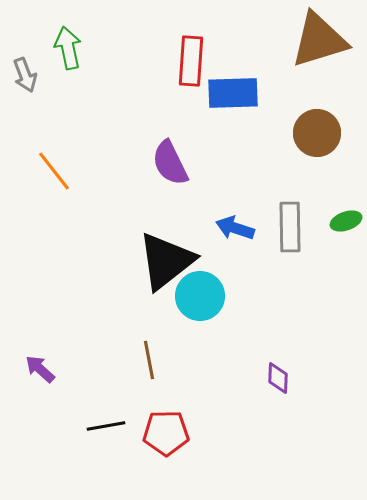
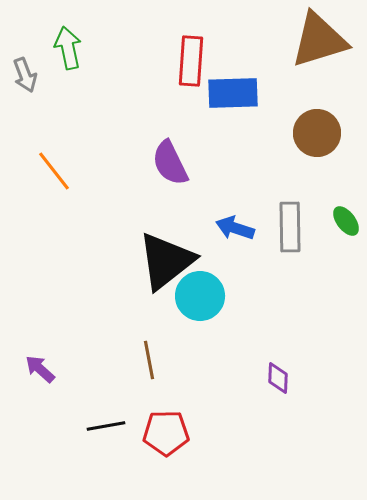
green ellipse: rotated 72 degrees clockwise
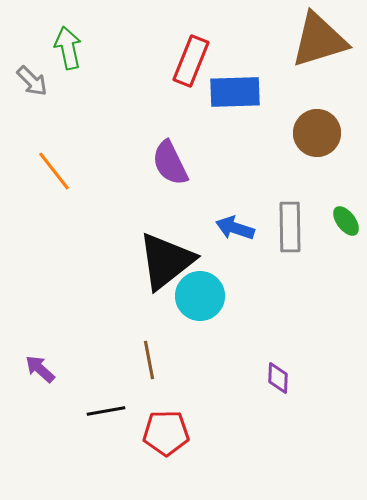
red rectangle: rotated 18 degrees clockwise
gray arrow: moved 7 px right, 6 px down; rotated 24 degrees counterclockwise
blue rectangle: moved 2 px right, 1 px up
black line: moved 15 px up
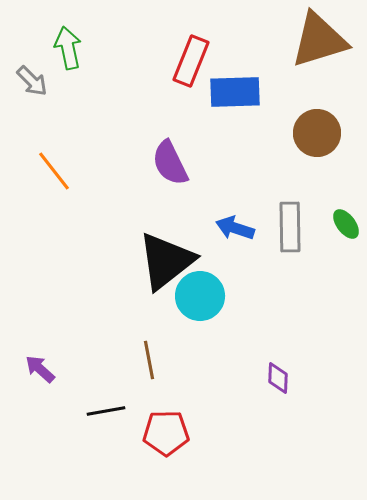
green ellipse: moved 3 px down
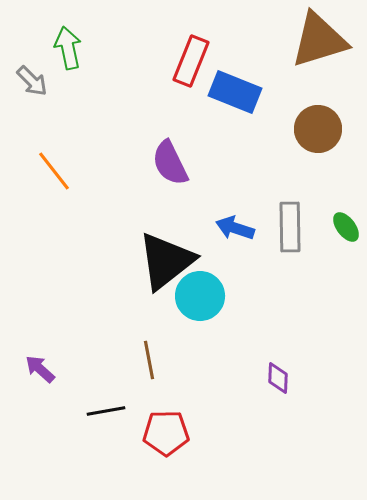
blue rectangle: rotated 24 degrees clockwise
brown circle: moved 1 px right, 4 px up
green ellipse: moved 3 px down
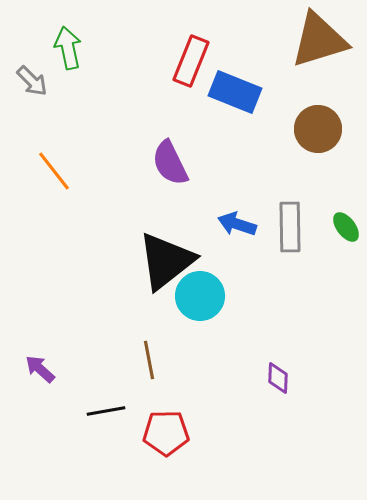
blue arrow: moved 2 px right, 4 px up
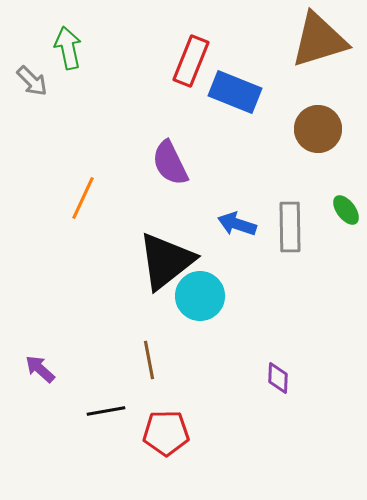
orange line: moved 29 px right, 27 px down; rotated 63 degrees clockwise
green ellipse: moved 17 px up
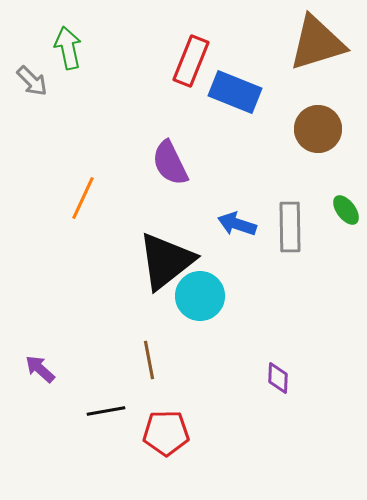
brown triangle: moved 2 px left, 3 px down
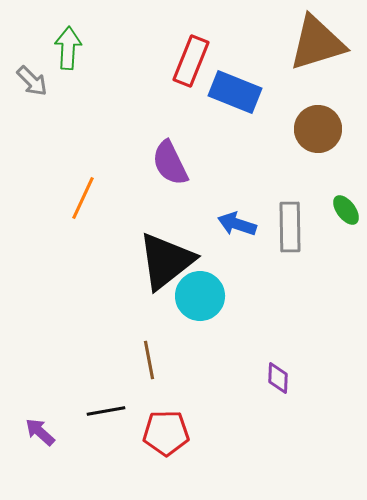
green arrow: rotated 15 degrees clockwise
purple arrow: moved 63 px down
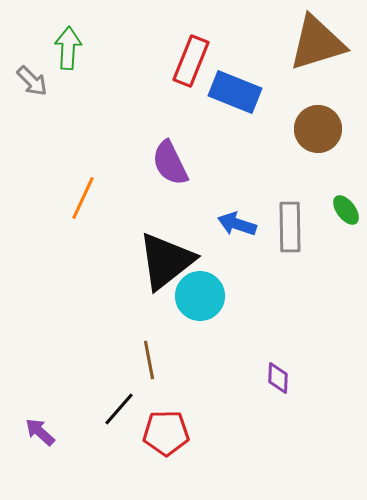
black line: moved 13 px right, 2 px up; rotated 39 degrees counterclockwise
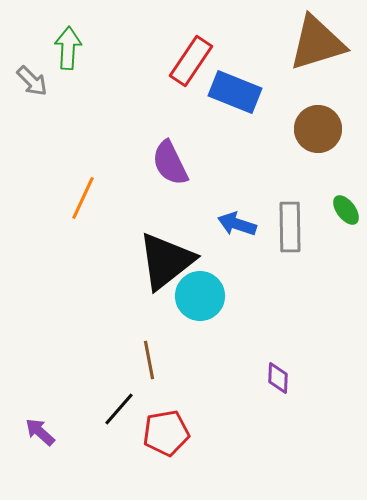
red rectangle: rotated 12 degrees clockwise
red pentagon: rotated 9 degrees counterclockwise
